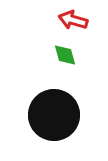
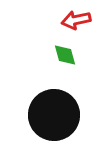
red arrow: moved 3 px right; rotated 28 degrees counterclockwise
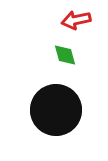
black circle: moved 2 px right, 5 px up
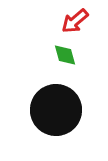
red arrow: moved 1 px left, 1 px down; rotated 28 degrees counterclockwise
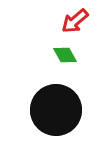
green diamond: rotated 15 degrees counterclockwise
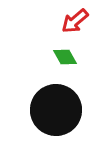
green diamond: moved 2 px down
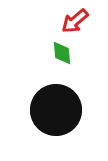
green diamond: moved 3 px left, 4 px up; rotated 25 degrees clockwise
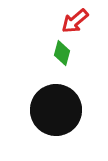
green diamond: rotated 20 degrees clockwise
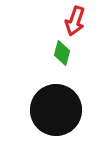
red arrow: rotated 32 degrees counterclockwise
